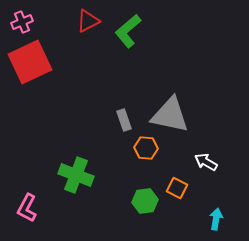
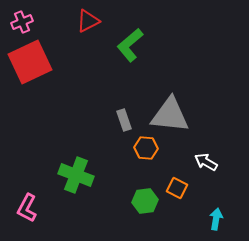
green L-shape: moved 2 px right, 14 px down
gray triangle: rotated 6 degrees counterclockwise
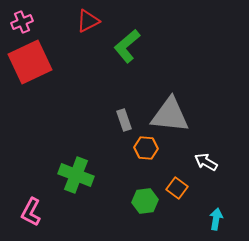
green L-shape: moved 3 px left, 1 px down
orange square: rotated 10 degrees clockwise
pink L-shape: moved 4 px right, 4 px down
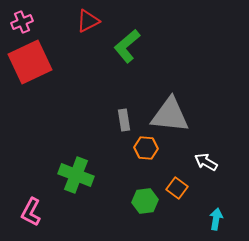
gray rectangle: rotated 10 degrees clockwise
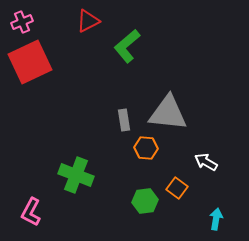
gray triangle: moved 2 px left, 2 px up
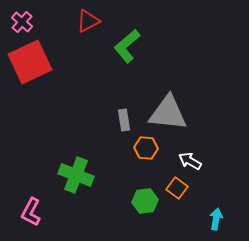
pink cross: rotated 25 degrees counterclockwise
white arrow: moved 16 px left, 1 px up
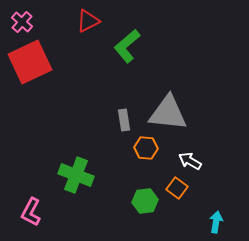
cyan arrow: moved 3 px down
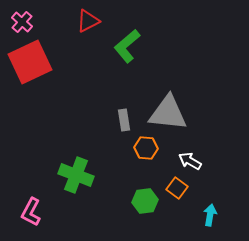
cyan arrow: moved 6 px left, 7 px up
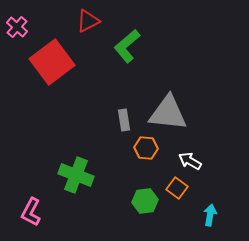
pink cross: moved 5 px left, 5 px down
red square: moved 22 px right; rotated 12 degrees counterclockwise
